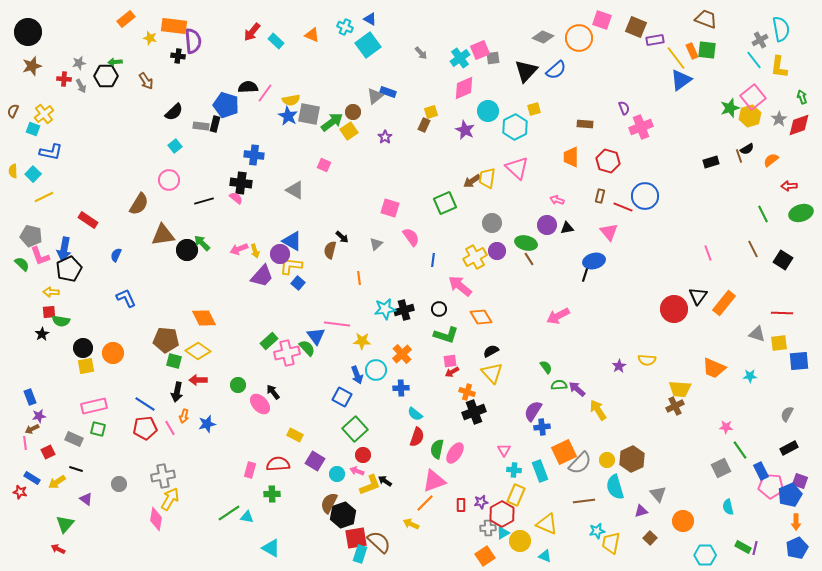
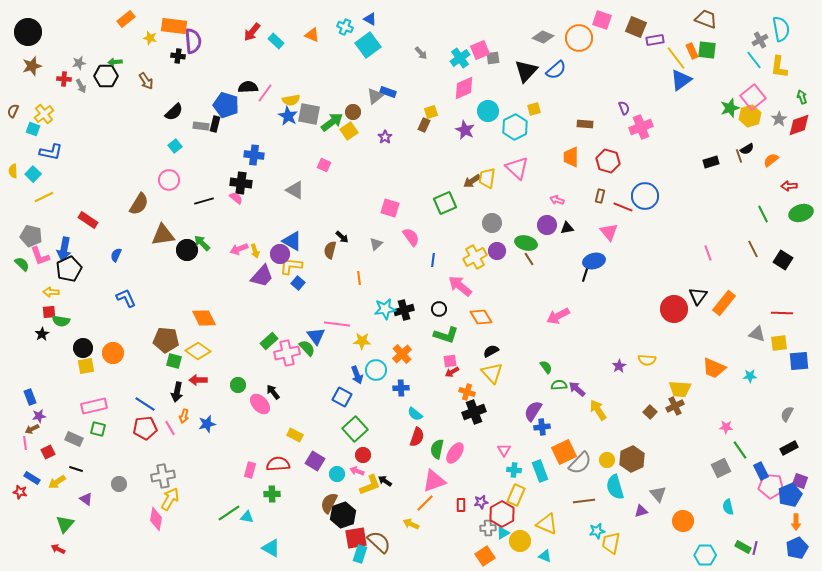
brown square at (650, 538): moved 126 px up
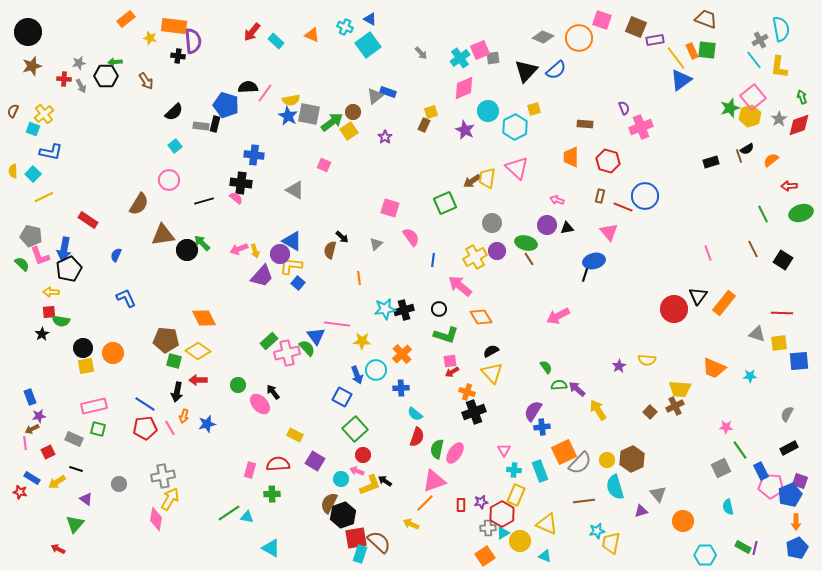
cyan circle at (337, 474): moved 4 px right, 5 px down
green triangle at (65, 524): moved 10 px right
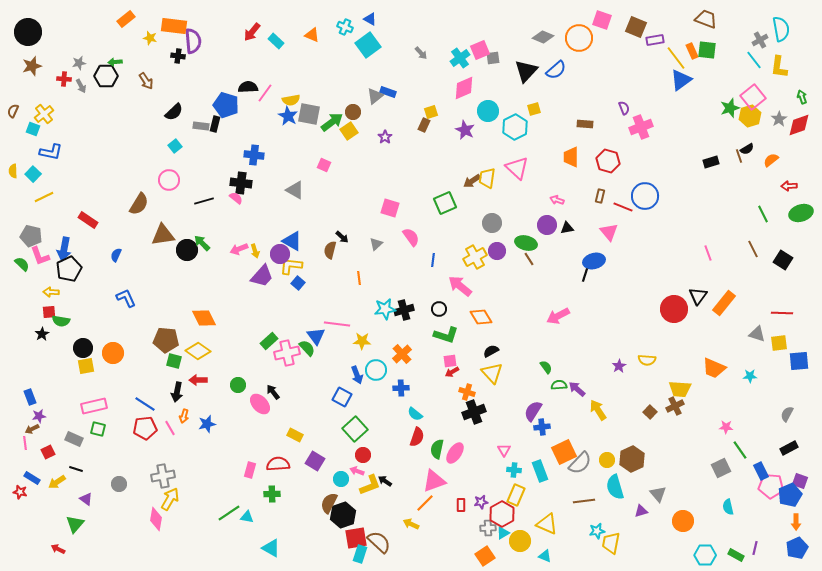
green rectangle at (743, 547): moved 7 px left, 8 px down
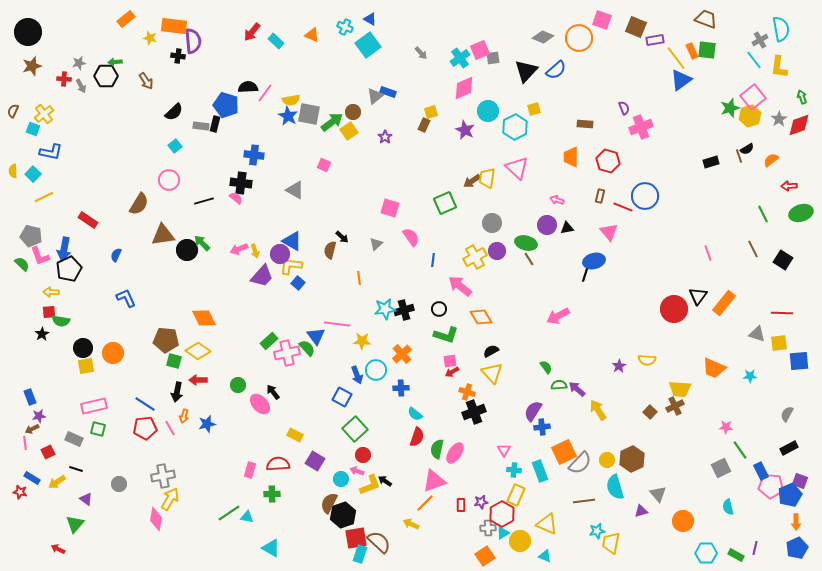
cyan hexagon at (705, 555): moved 1 px right, 2 px up
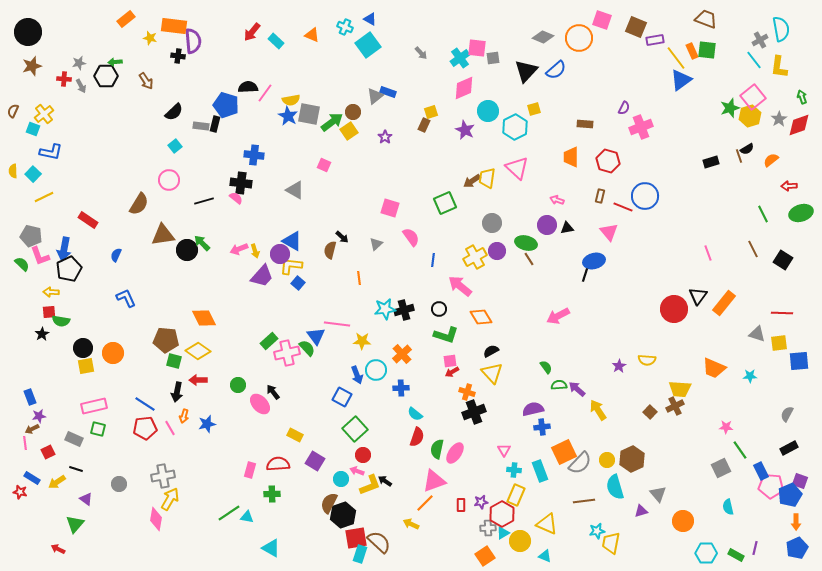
pink square at (480, 50): moved 3 px left, 2 px up; rotated 30 degrees clockwise
purple semicircle at (624, 108): rotated 48 degrees clockwise
purple semicircle at (533, 411): moved 2 px up; rotated 45 degrees clockwise
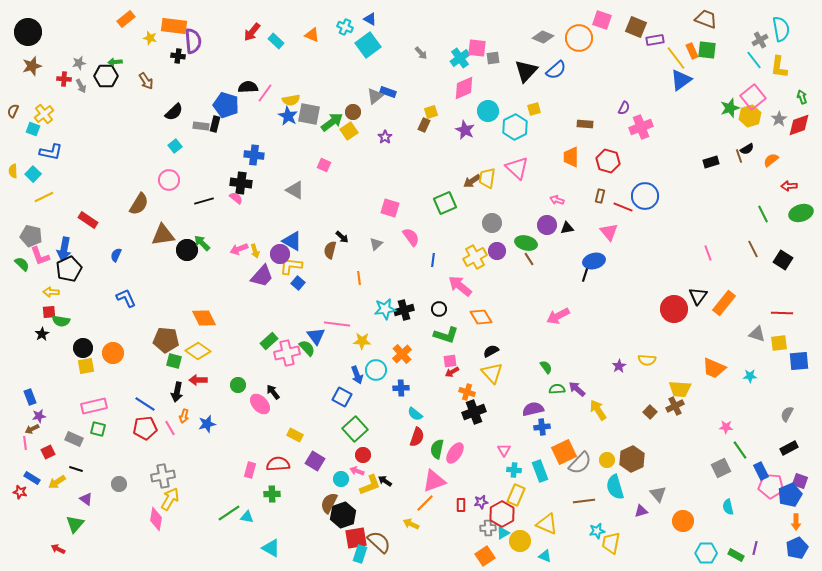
green semicircle at (559, 385): moved 2 px left, 4 px down
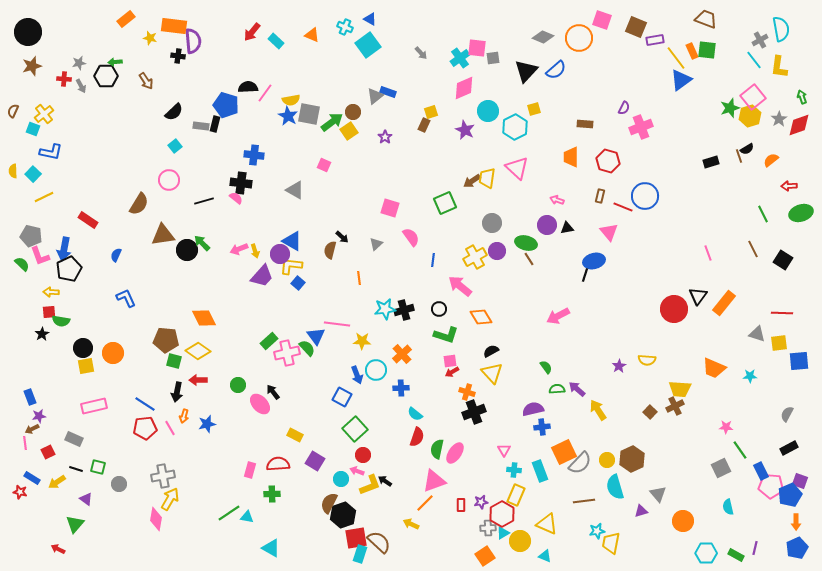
green square at (98, 429): moved 38 px down
